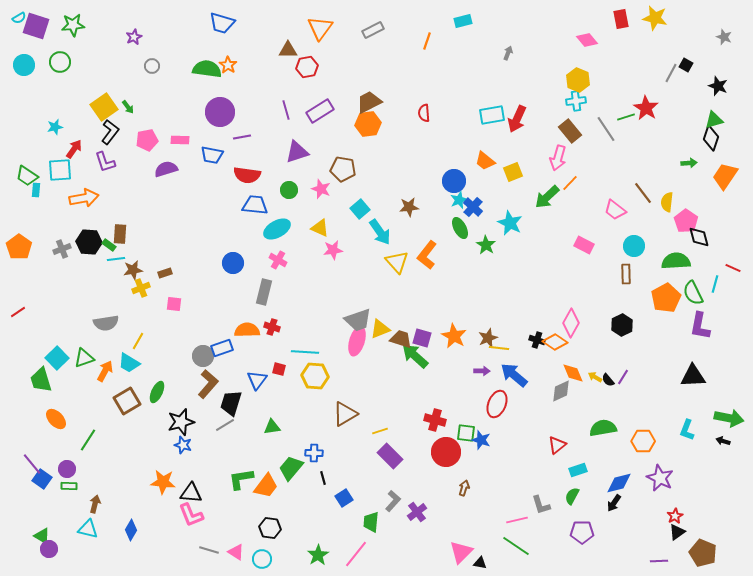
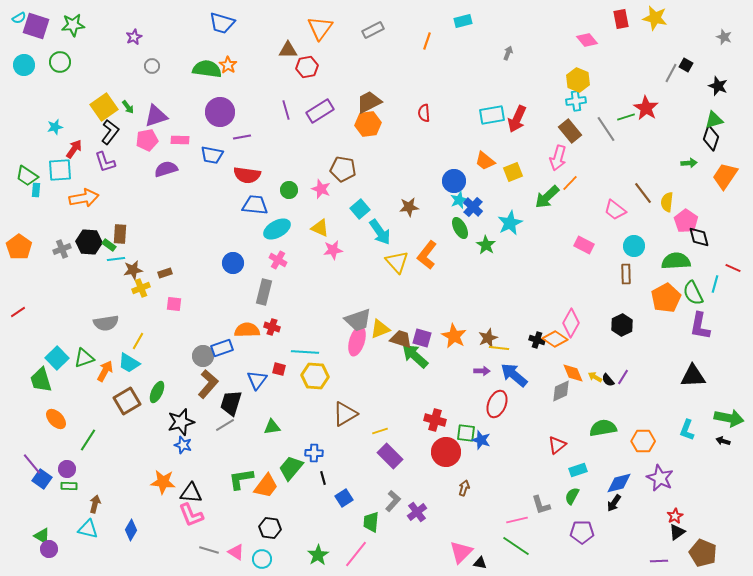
purple triangle at (297, 152): moved 141 px left, 36 px up
cyan star at (510, 223): rotated 20 degrees clockwise
orange diamond at (555, 342): moved 3 px up
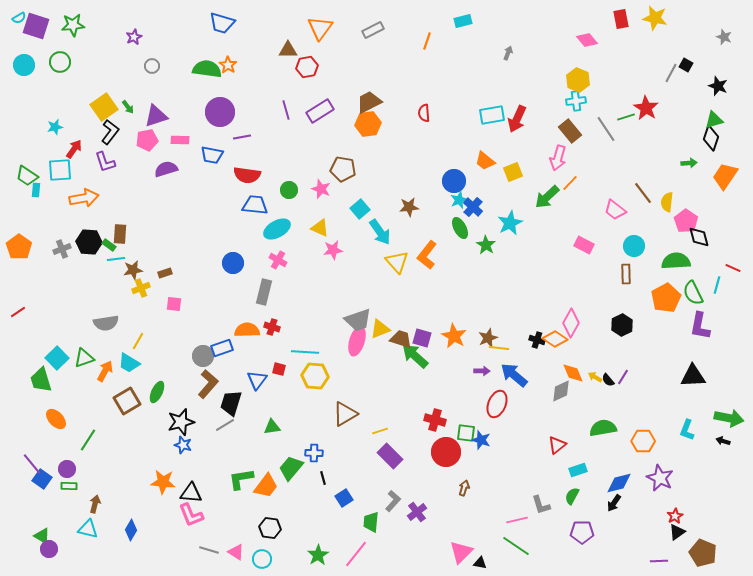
cyan line at (715, 284): moved 2 px right, 1 px down
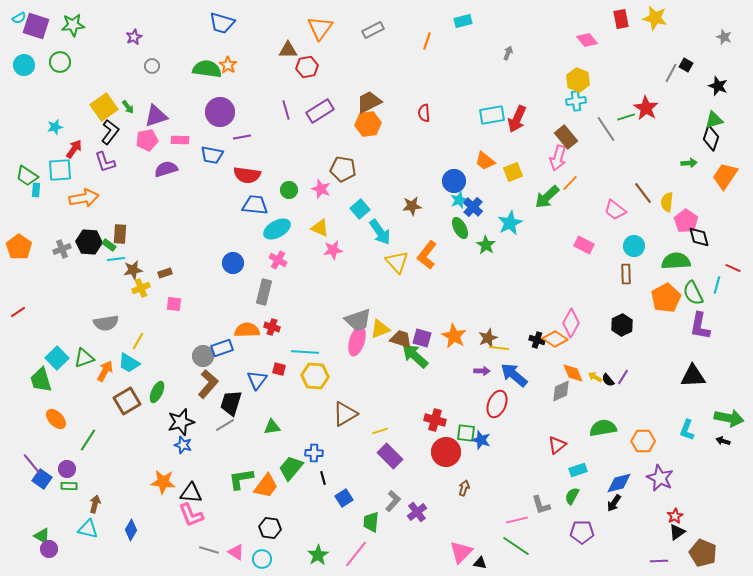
brown rectangle at (570, 131): moved 4 px left, 6 px down
brown star at (409, 207): moved 3 px right, 1 px up
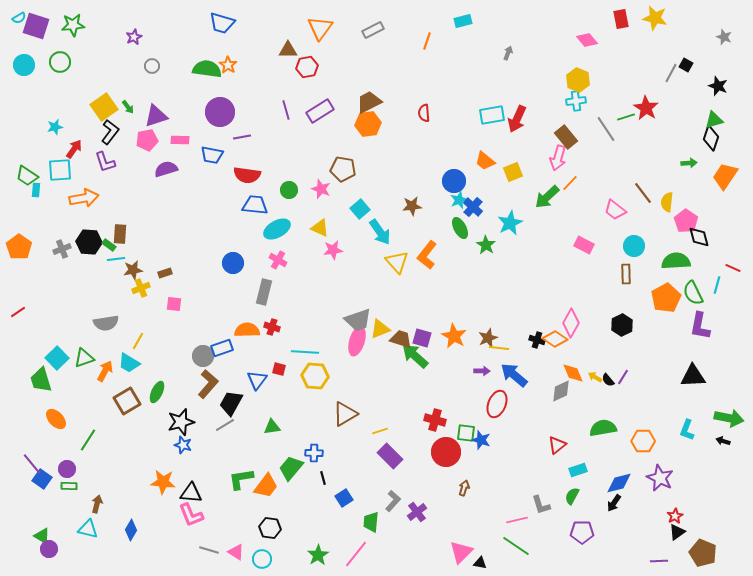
black trapezoid at (231, 403): rotated 12 degrees clockwise
brown arrow at (95, 504): moved 2 px right
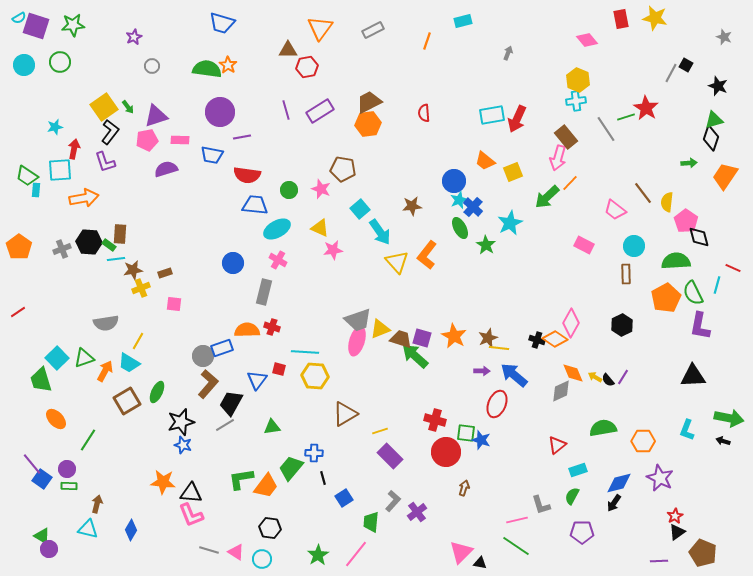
red arrow at (74, 149): rotated 24 degrees counterclockwise
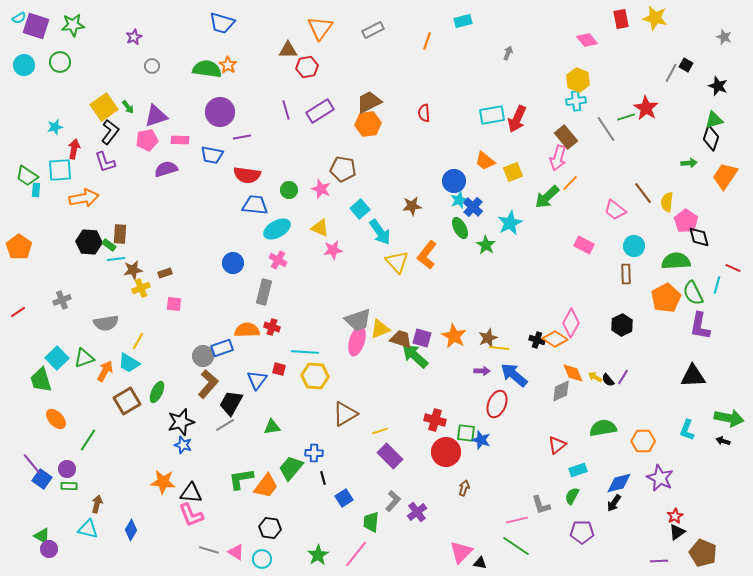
gray cross at (62, 249): moved 51 px down
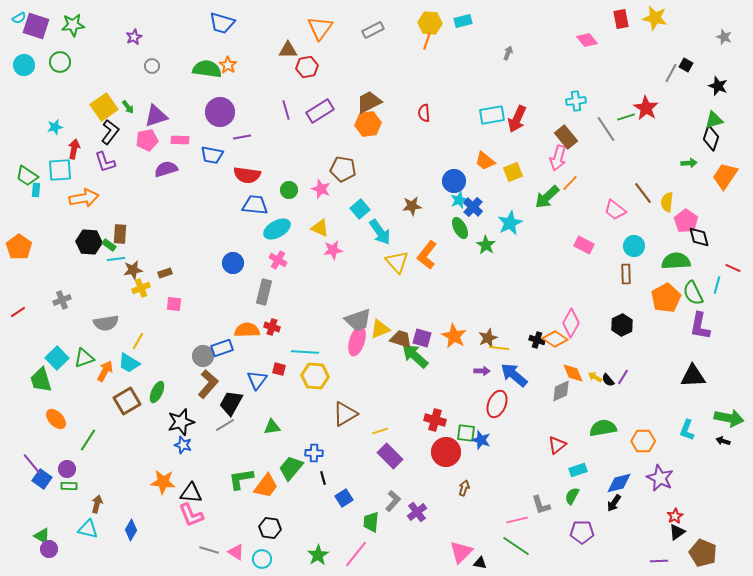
yellow hexagon at (578, 80): moved 148 px left, 57 px up; rotated 20 degrees counterclockwise
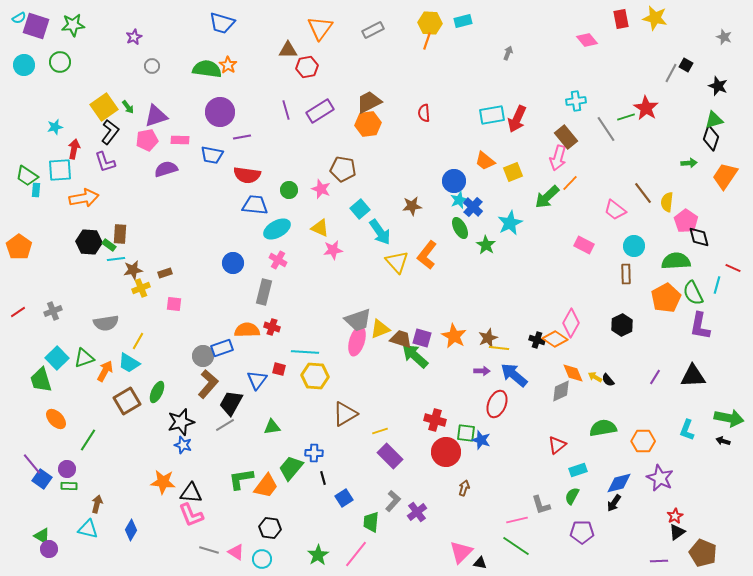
gray cross at (62, 300): moved 9 px left, 11 px down
purple line at (623, 377): moved 32 px right
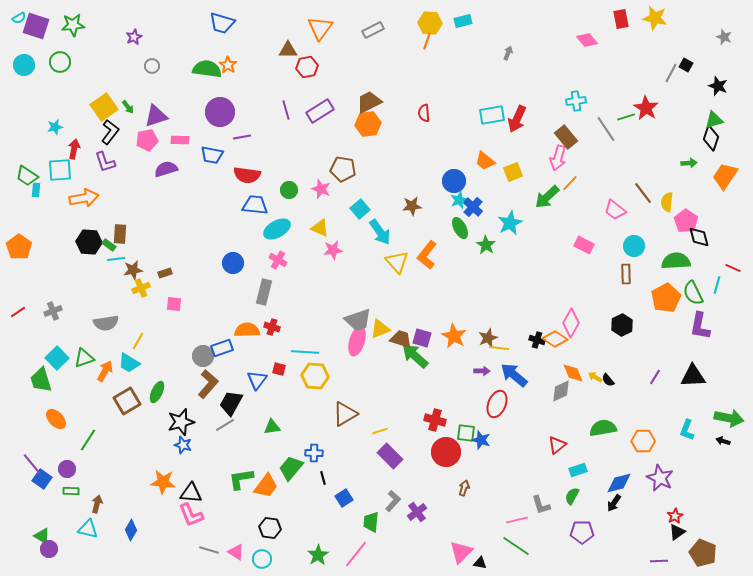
green rectangle at (69, 486): moved 2 px right, 5 px down
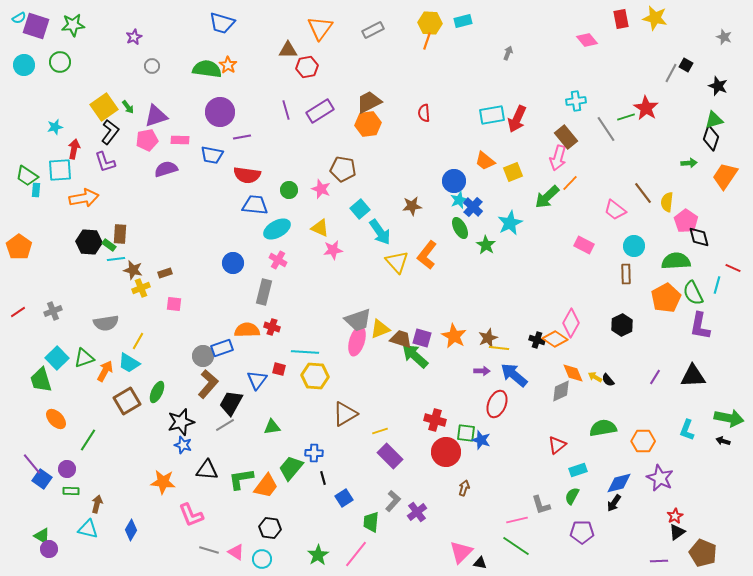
brown star at (133, 270): rotated 24 degrees clockwise
black triangle at (191, 493): moved 16 px right, 23 px up
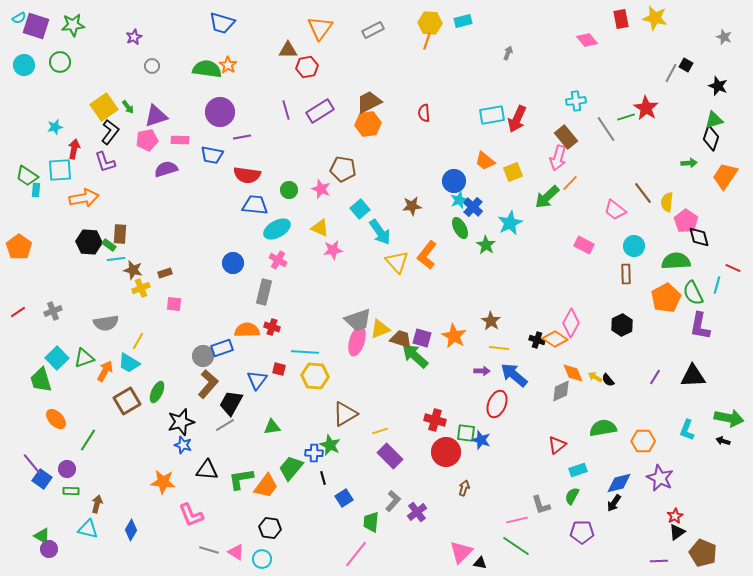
brown star at (488, 338): moved 3 px right, 17 px up; rotated 18 degrees counterclockwise
green star at (318, 555): moved 12 px right, 110 px up; rotated 15 degrees counterclockwise
